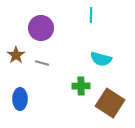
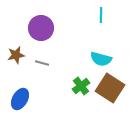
cyan line: moved 10 px right
brown star: rotated 24 degrees clockwise
green cross: rotated 36 degrees counterclockwise
blue ellipse: rotated 30 degrees clockwise
brown square: moved 15 px up
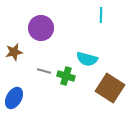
brown star: moved 2 px left, 3 px up
cyan semicircle: moved 14 px left
gray line: moved 2 px right, 8 px down
green cross: moved 15 px left, 10 px up; rotated 36 degrees counterclockwise
blue ellipse: moved 6 px left, 1 px up
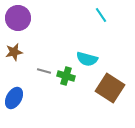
cyan line: rotated 35 degrees counterclockwise
purple circle: moved 23 px left, 10 px up
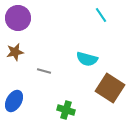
brown star: moved 1 px right
green cross: moved 34 px down
blue ellipse: moved 3 px down
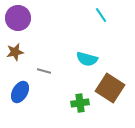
blue ellipse: moved 6 px right, 9 px up
green cross: moved 14 px right, 7 px up; rotated 24 degrees counterclockwise
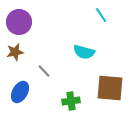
purple circle: moved 1 px right, 4 px down
cyan semicircle: moved 3 px left, 7 px up
gray line: rotated 32 degrees clockwise
brown square: rotated 28 degrees counterclockwise
green cross: moved 9 px left, 2 px up
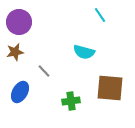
cyan line: moved 1 px left
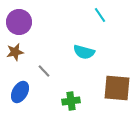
brown square: moved 7 px right
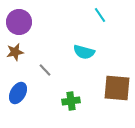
gray line: moved 1 px right, 1 px up
blue ellipse: moved 2 px left, 1 px down
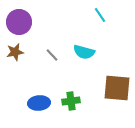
gray line: moved 7 px right, 15 px up
blue ellipse: moved 21 px right, 10 px down; rotated 55 degrees clockwise
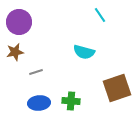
gray line: moved 16 px left, 17 px down; rotated 64 degrees counterclockwise
brown square: rotated 24 degrees counterclockwise
green cross: rotated 12 degrees clockwise
